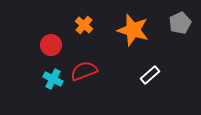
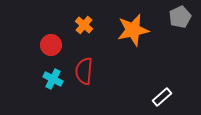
gray pentagon: moved 6 px up
orange star: rotated 28 degrees counterclockwise
red semicircle: rotated 64 degrees counterclockwise
white rectangle: moved 12 px right, 22 px down
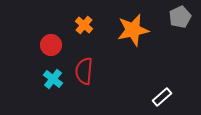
cyan cross: rotated 12 degrees clockwise
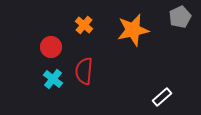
red circle: moved 2 px down
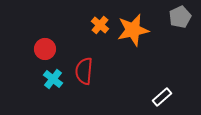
orange cross: moved 16 px right
red circle: moved 6 px left, 2 px down
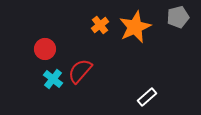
gray pentagon: moved 2 px left; rotated 10 degrees clockwise
orange cross: rotated 12 degrees clockwise
orange star: moved 2 px right, 3 px up; rotated 12 degrees counterclockwise
red semicircle: moved 4 px left; rotated 36 degrees clockwise
white rectangle: moved 15 px left
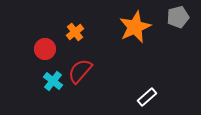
orange cross: moved 25 px left, 7 px down
cyan cross: moved 2 px down
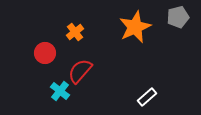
red circle: moved 4 px down
cyan cross: moved 7 px right, 10 px down
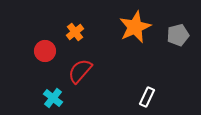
gray pentagon: moved 18 px down
red circle: moved 2 px up
cyan cross: moved 7 px left, 7 px down
white rectangle: rotated 24 degrees counterclockwise
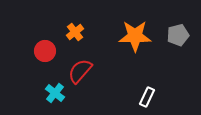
orange star: moved 9 px down; rotated 24 degrees clockwise
cyan cross: moved 2 px right, 5 px up
